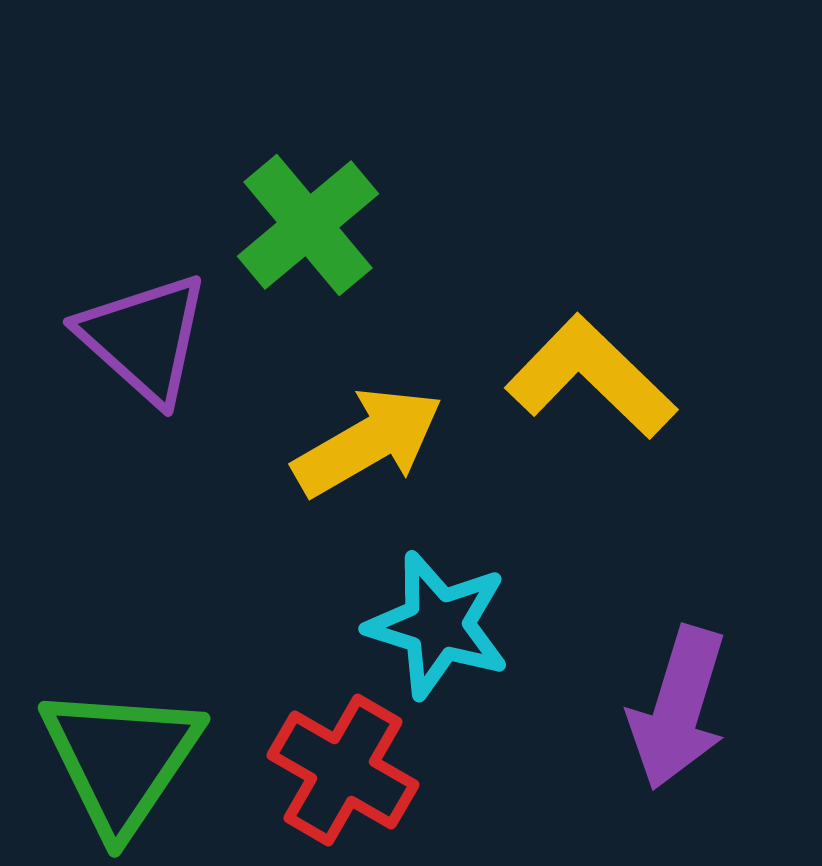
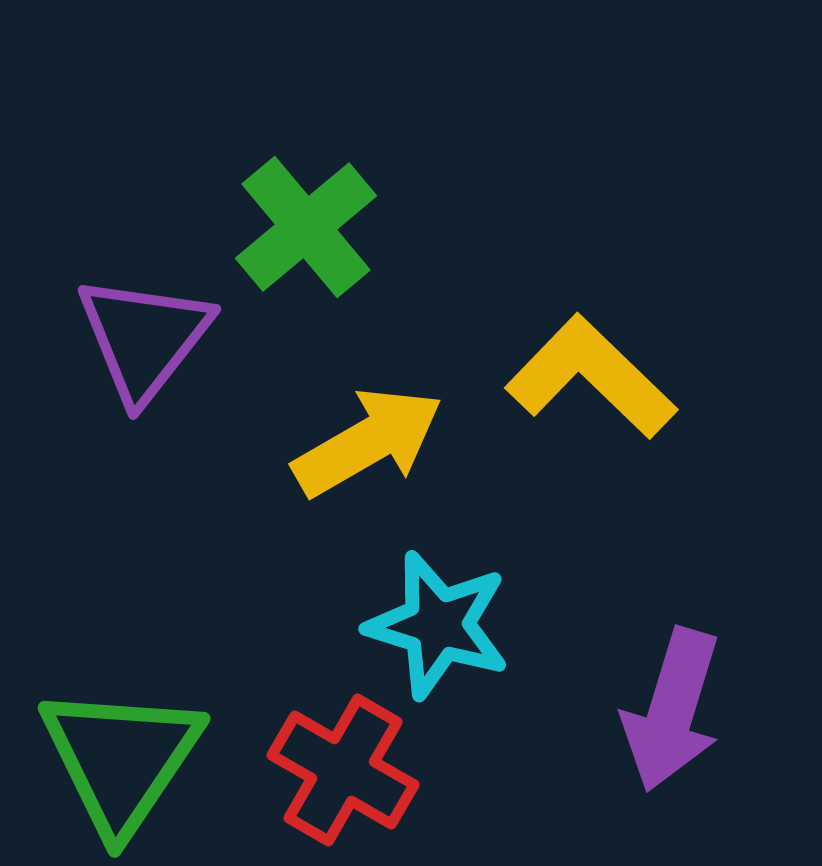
green cross: moved 2 px left, 2 px down
purple triangle: rotated 26 degrees clockwise
purple arrow: moved 6 px left, 2 px down
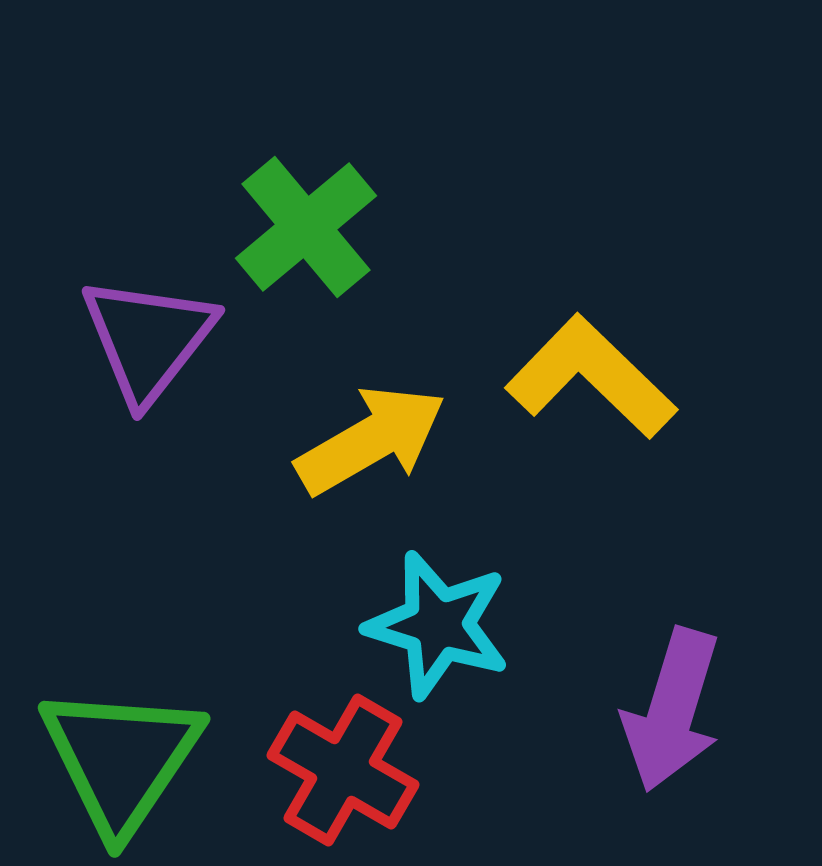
purple triangle: moved 4 px right, 1 px down
yellow arrow: moved 3 px right, 2 px up
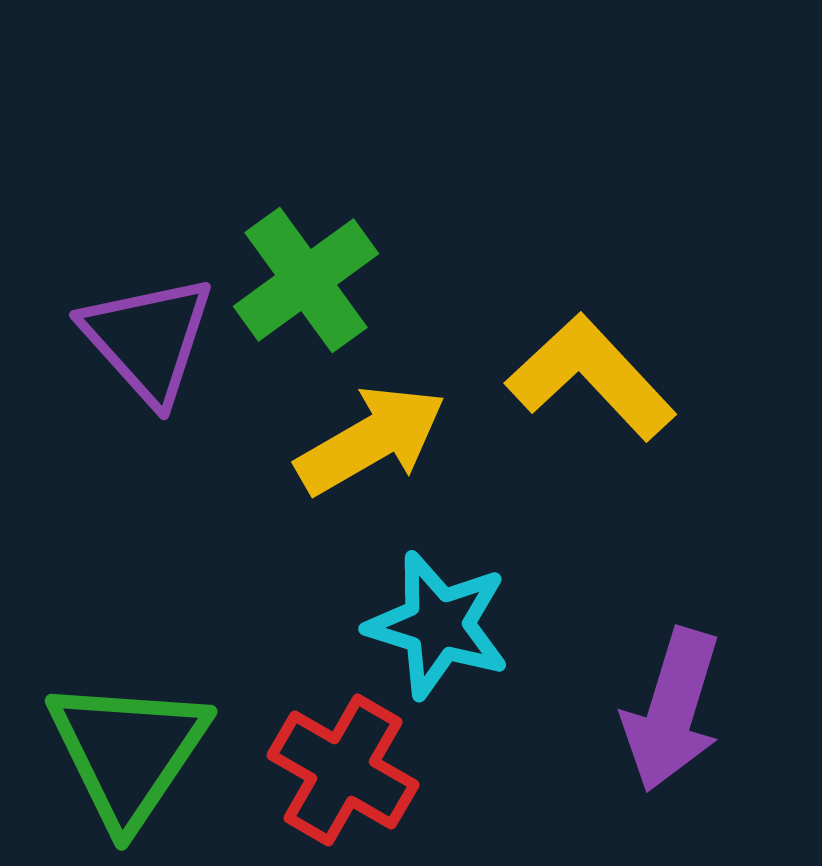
green cross: moved 53 px down; rotated 4 degrees clockwise
purple triangle: rotated 20 degrees counterclockwise
yellow L-shape: rotated 3 degrees clockwise
green triangle: moved 7 px right, 7 px up
